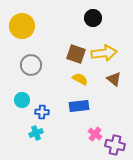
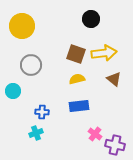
black circle: moved 2 px left, 1 px down
yellow semicircle: moved 3 px left; rotated 42 degrees counterclockwise
cyan circle: moved 9 px left, 9 px up
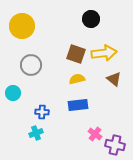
cyan circle: moved 2 px down
blue rectangle: moved 1 px left, 1 px up
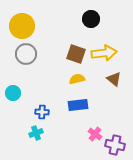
gray circle: moved 5 px left, 11 px up
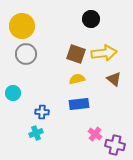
blue rectangle: moved 1 px right, 1 px up
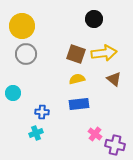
black circle: moved 3 px right
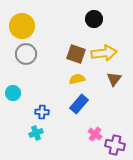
brown triangle: rotated 28 degrees clockwise
blue rectangle: rotated 42 degrees counterclockwise
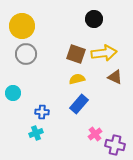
brown triangle: moved 1 px right, 2 px up; rotated 42 degrees counterclockwise
pink cross: rotated 16 degrees clockwise
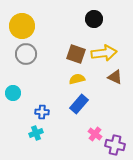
pink cross: rotated 16 degrees counterclockwise
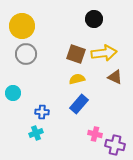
pink cross: rotated 24 degrees counterclockwise
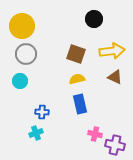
yellow arrow: moved 8 px right, 2 px up
cyan circle: moved 7 px right, 12 px up
blue rectangle: moved 1 px right; rotated 54 degrees counterclockwise
